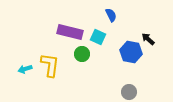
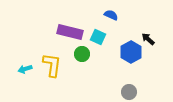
blue semicircle: rotated 40 degrees counterclockwise
blue hexagon: rotated 20 degrees clockwise
yellow L-shape: moved 2 px right
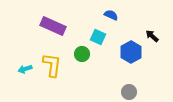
purple rectangle: moved 17 px left, 6 px up; rotated 10 degrees clockwise
black arrow: moved 4 px right, 3 px up
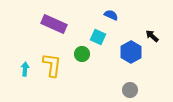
purple rectangle: moved 1 px right, 2 px up
cyan arrow: rotated 112 degrees clockwise
gray circle: moved 1 px right, 2 px up
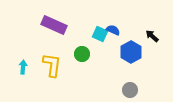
blue semicircle: moved 2 px right, 15 px down
purple rectangle: moved 1 px down
cyan square: moved 2 px right, 3 px up
cyan arrow: moved 2 px left, 2 px up
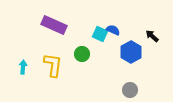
yellow L-shape: moved 1 px right
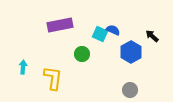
purple rectangle: moved 6 px right; rotated 35 degrees counterclockwise
yellow L-shape: moved 13 px down
